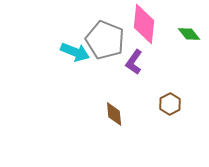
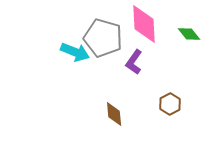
pink diamond: rotated 9 degrees counterclockwise
gray pentagon: moved 2 px left, 2 px up; rotated 6 degrees counterclockwise
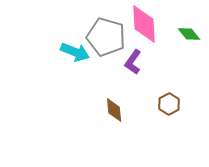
gray pentagon: moved 3 px right, 1 px up
purple L-shape: moved 1 px left
brown hexagon: moved 1 px left
brown diamond: moved 4 px up
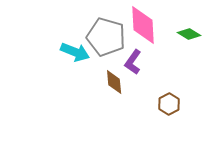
pink diamond: moved 1 px left, 1 px down
green diamond: rotated 20 degrees counterclockwise
brown diamond: moved 28 px up
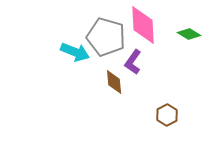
brown hexagon: moved 2 px left, 11 px down
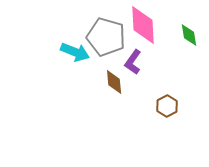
green diamond: moved 1 px down; rotated 50 degrees clockwise
brown hexagon: moved 9 px up
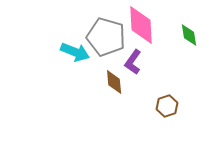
pink diamond: moved 2 px left
brown hexagon: rotated 10 degrees clockwise
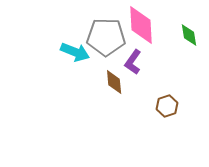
gray pentagon: rotated 15 degrees counterclockwise
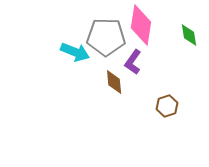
pink diamond: rotated 12 degrees clockwise
